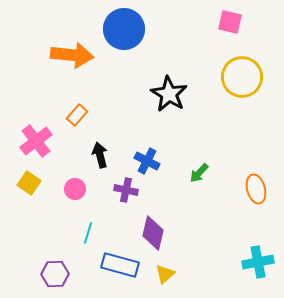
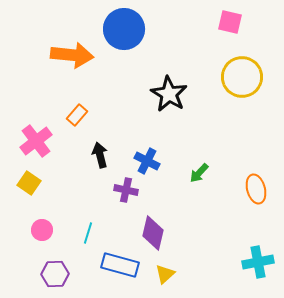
pink circle: moved 33 px left, 41 px down
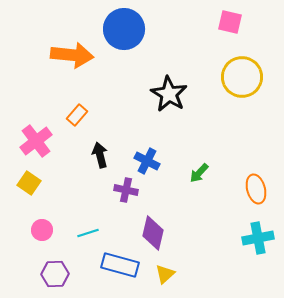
cyan line: rotated 55 degrees clockwise
cyan cross: moved 24 px up
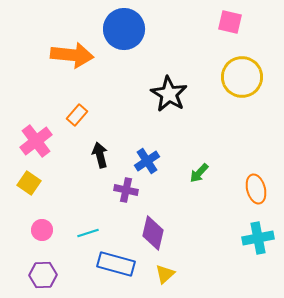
blue cross: rotated 30 degrees clockwise
blue rectangle: moved 4 px left, 1 px up
purple hexagon: moved 12 px left, 1 px down
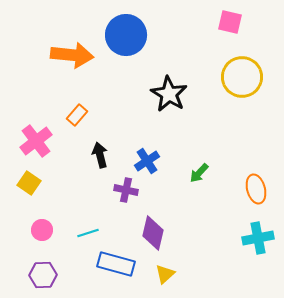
blue circle: moved 2 px right, 6 px down
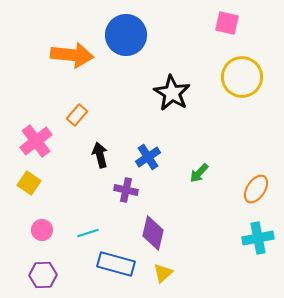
pink square: moved 3 px left, 1 px down
black star: moved 3 px right, 1 px up
blue cross: moved 1 px right, 4 px up
orange ellipse: rotated 48 degrees clockwise
yellow triangle: moved 2 px left, 1 px up
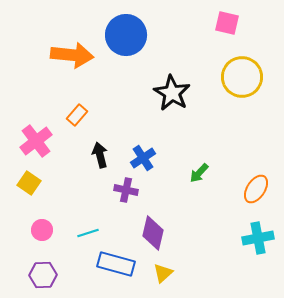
blue cross: moved 5 px left, 1 px down
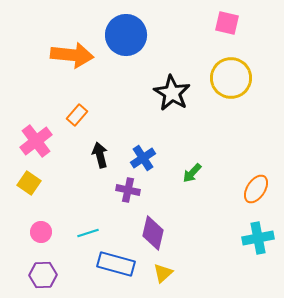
yellow circle: moved 11 px left, 1 px down
green arrow: moved 7 px left
purple cross: moved 2 px right
pink circle: moved 1 px left, 2 px down
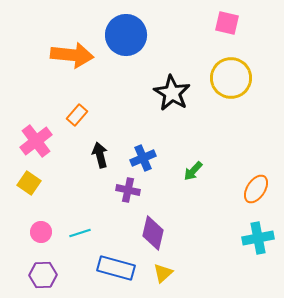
blue cross: rotated 10 degrees clockwise
green arrow: moved 1 px right, 2 px up
cyan line: moved 8 px left
blue rectangle: moved 4 px down
